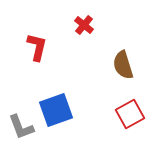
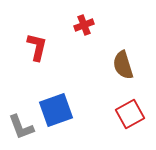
red cross: rotated 30 degrees clockwise
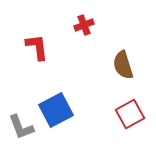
red L-shape: rotated 20 degrees counterclockwise
blue square: rotated 8 degrees counterclockwise
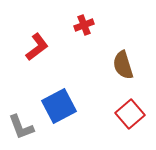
red L-shape: rotated 60 degrees clockwise
blue square: moved 3 px right, 4 px up
red square: rotated 12 degrees counterclockwise
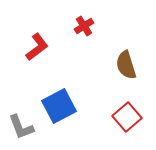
red cross: moved 1 px down; rotated 12 degrees counterclockwise
brown semicircle: moved 3 px right
red square: moved 3 px left, 3 px down
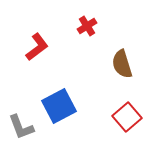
red cross: moved 3 px right
brown semicircle: moved 4 px left, 1 px up
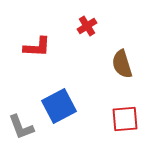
red L-shape: rotated 40 degrees clockwise
red square: moved 2 px left, 2 px down; rotated 36 degrees clockwise
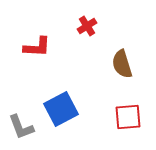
blue square: moved 2 px right, 3 px down
red square: moved 3 px right, 2 px up
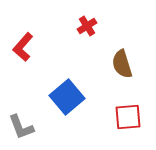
red L-shape: moved 14 px left; rotated 128 degrees clockwise
blue square: moved 6 px right, 12 px up; rotated 12 degrees counterclockwise
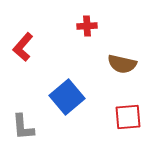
red cross: rotated 30 degrees clockwise
brown semicircle: rotated 60 degrees counterclockwise
gray L-shape: moved 2 px right; rotated 16 degrees clockwise
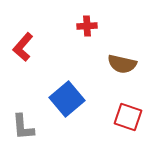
blue square: moved 2 px down
red square: rotated 24 degrees clockwise
